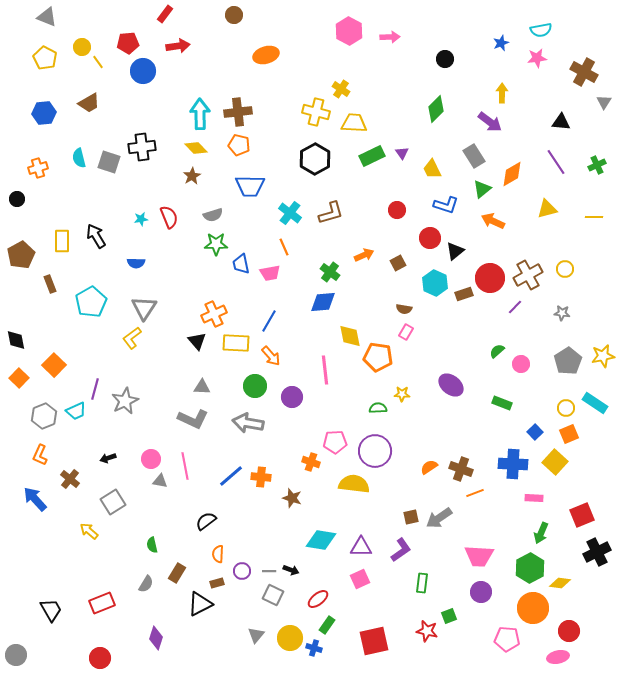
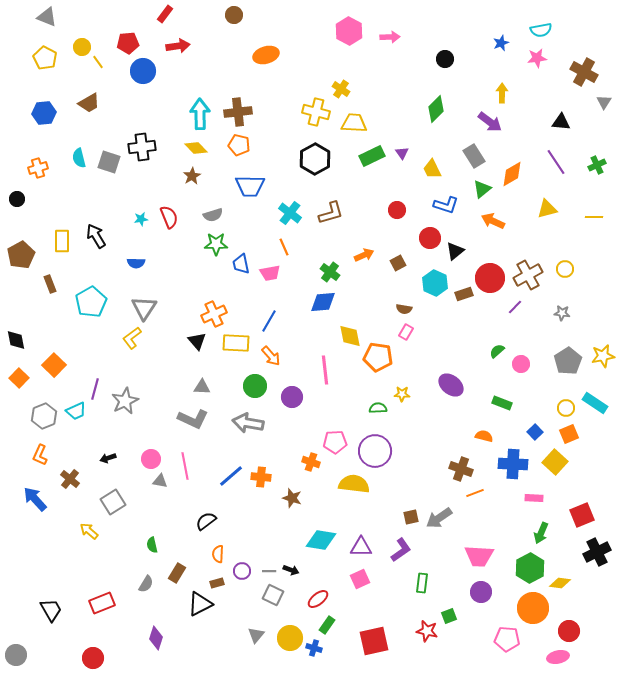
orange semicircle at (429, 467): moved 55 px right, 31 px up; rotated 48 degrees clockwise
red circle at (100, 658): moved 7 px left
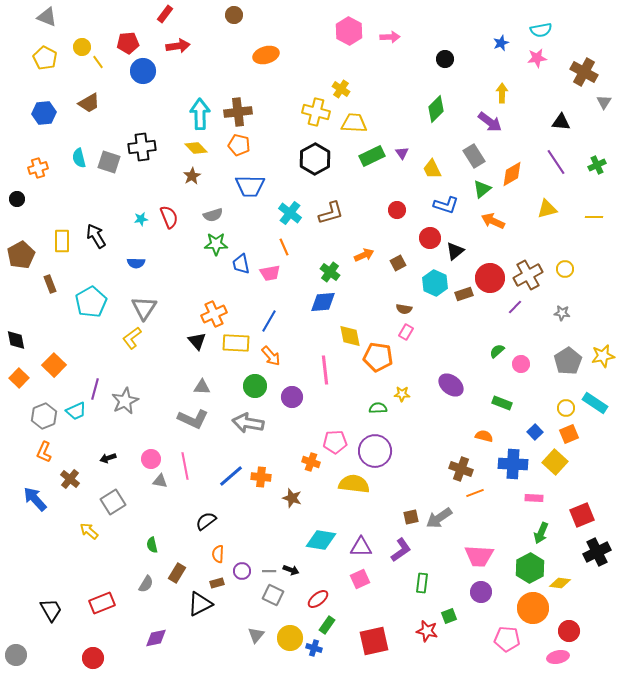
orange L-shape at (40, 455): moved 4 px right, 3 px up
purple diamond at (156, 638): rotated 60 degrees clockwise
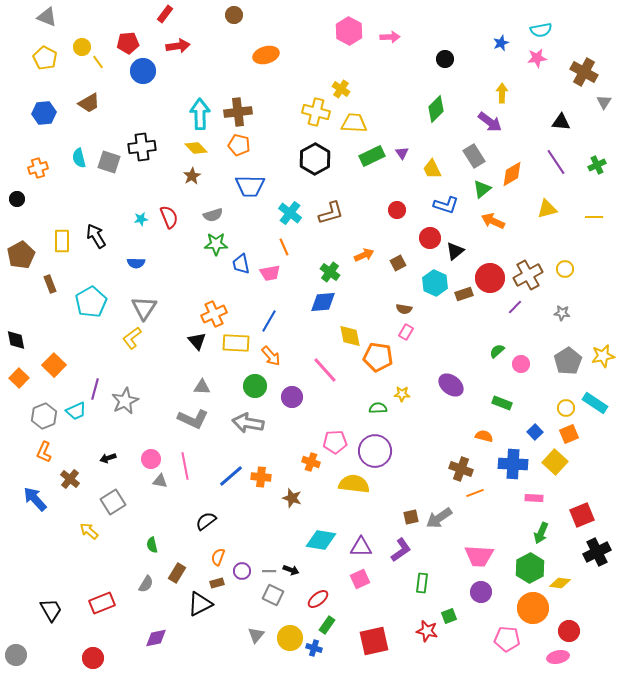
pink line at (325, 370): rotated 36 degrees counterclockwise
orange semicircle at (218, 554): moved 3 px down; rotated 18 degrees clockwise
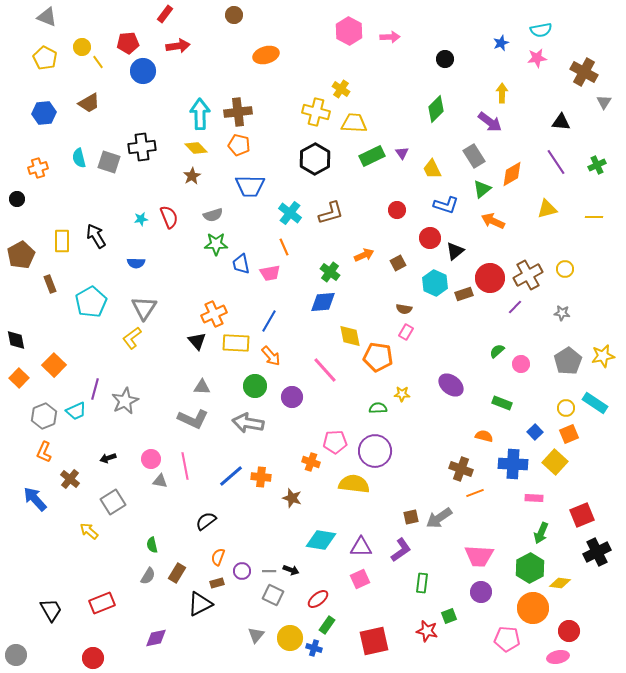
gray semicircle at (146, 584): moved 2 px right, 8 px up
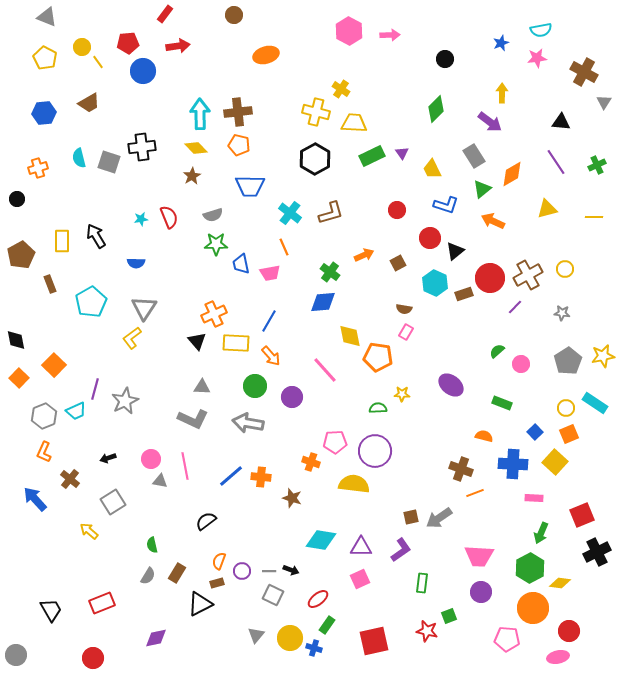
pink arrow at (390, 37): moved 2 px up
orange semicircle at (218, 557): moved 1 px right, 4 px down
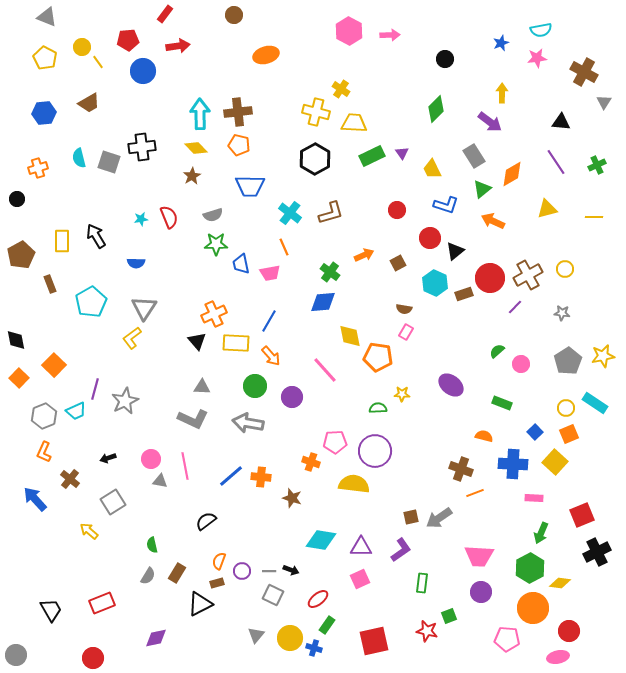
red pentagon at (128, 43): moved 3 px up
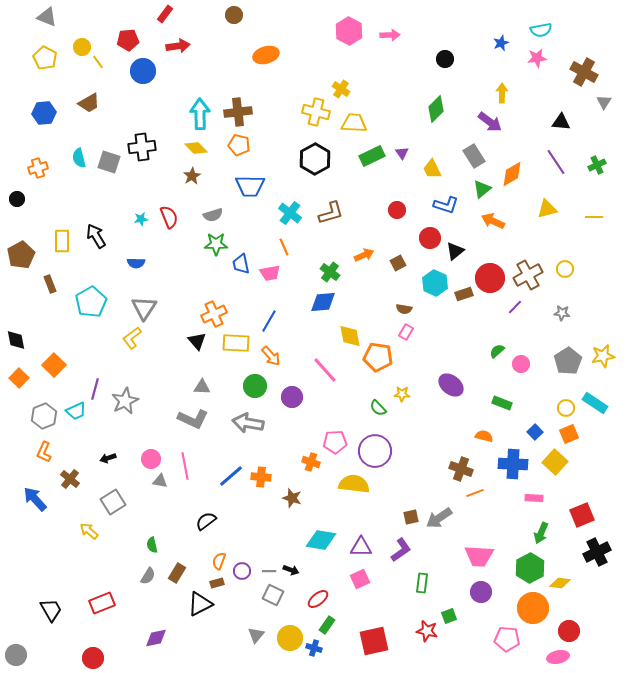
green semicircle at (378, 408): rotated 132 degrees counterclockwise
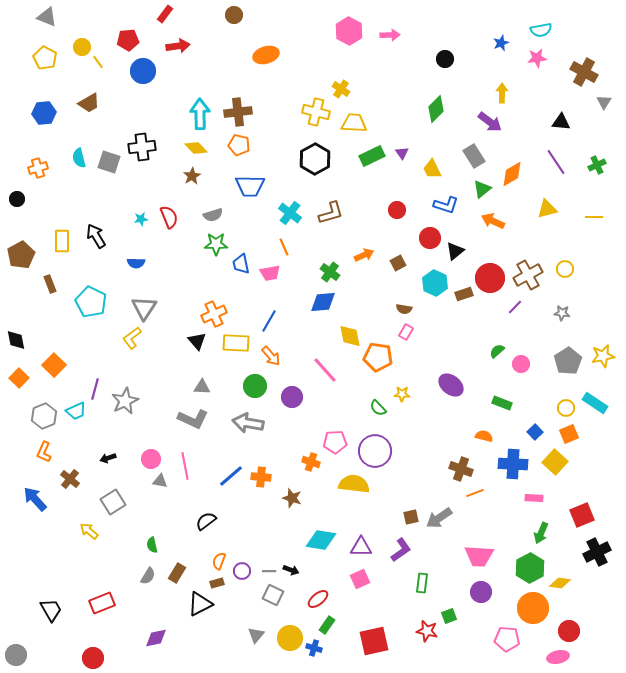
cyan pentagon at (91, 302): rotated 16 degrees counterclockwise
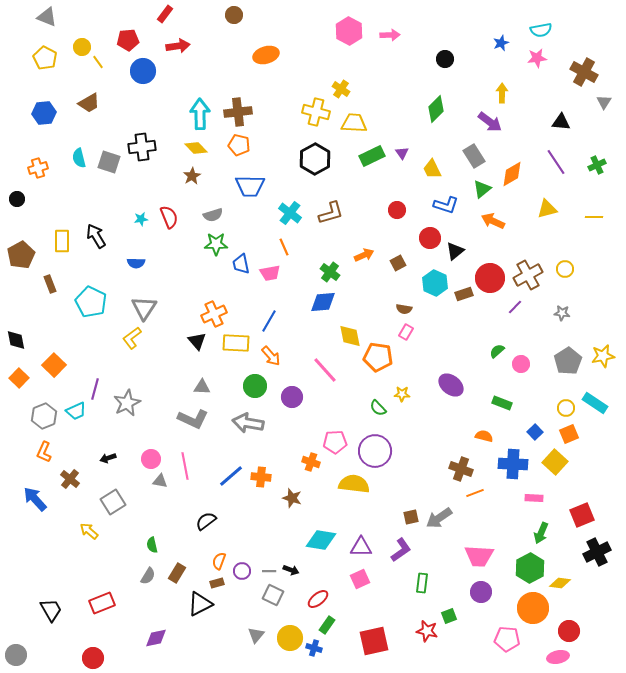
gray star at (125, 401): moved 2 px right, 2 px down
